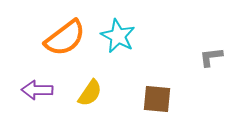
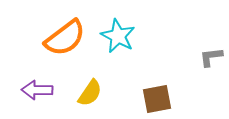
brown square: rotated 16 degrees counterclockwise
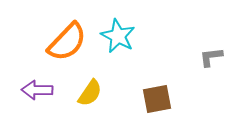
orange semicircle: moved 2 px right, 4 px down; rotated 9 degrees counterclockwise
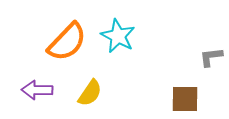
brown square: moved 28 px right; rotated 12 degrees clockwise
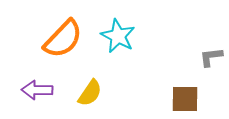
orange semicircle: moved 4 px left, 3 px up
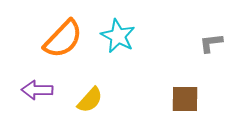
gray L-shape: moved 14 px up
yellow semicircle: moved 7 px down; rotated 8 degrees clockwise
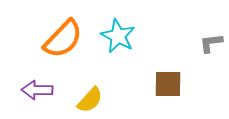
brown square: moved 17 px left, 15 px up
